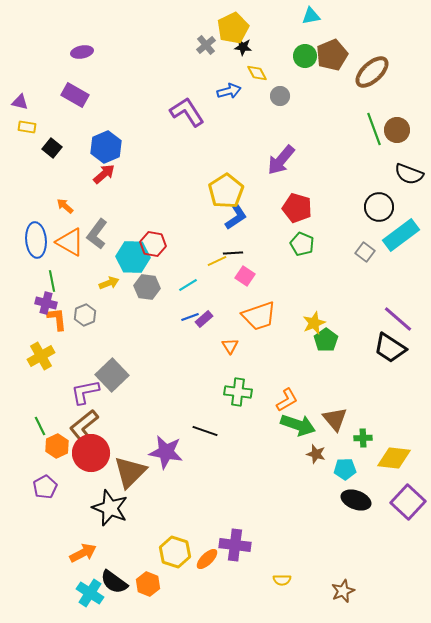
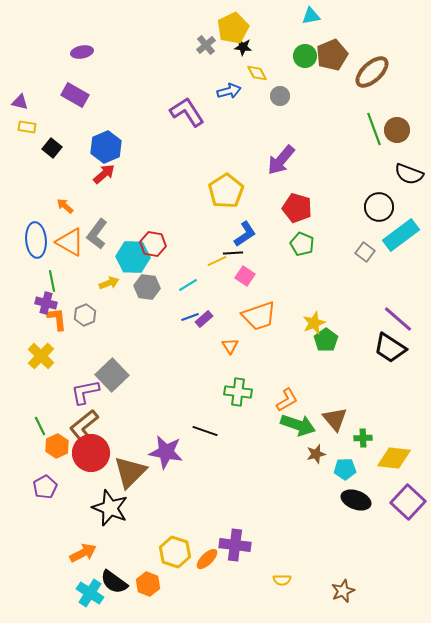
blue L-shape at (236, 217): moved 9 px right, 17 px down
yellow cross at (41, 356): rotated 16 degrees counterclockwise
brown star at (316, 454): rotated 30 degrees counterclockwise
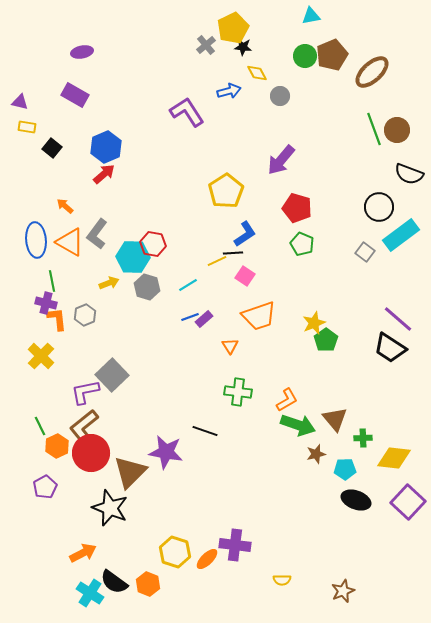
gray hexagon at (147, 287): rotated 10 degrees clockwise
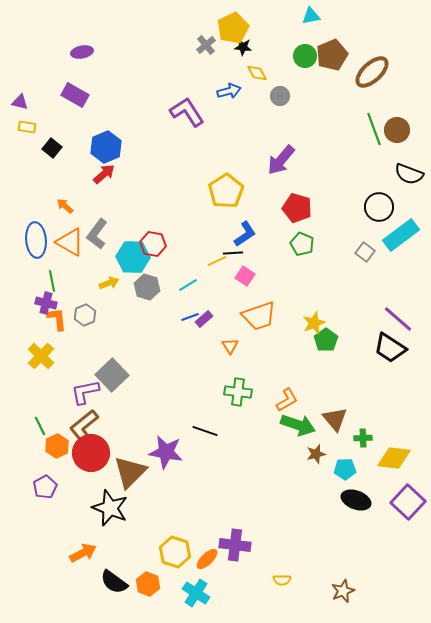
cyan cross at (90, 593): moved 106 px right
